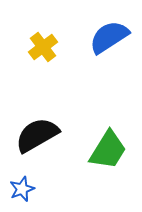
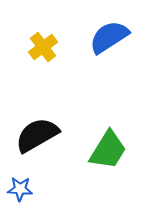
blue star: moved 2 px left; rotated 25 degrees clockwise
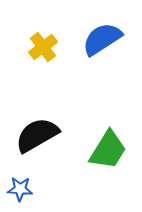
blue semicircle: moved 7 px left, 2 px down
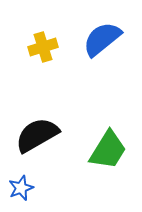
blue semicircle: rotated 6 degrees counterclockwise
yellow cross: rotated 20 degrees clockwise
blue star: moved 1 px right, 1 px up; rotated 25 degrees counterclockwise
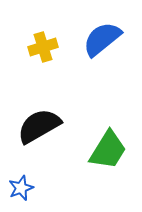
black semicircle: moved 2 px right, 9 px up
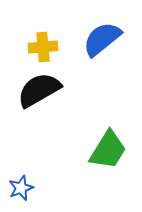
yellow cross: rotated 12 degrees clockwise
black semicircle: moved 36 px up
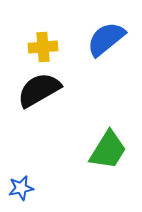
blue semicircle: moved 4 px right
blue star: rotated 10 degrees clockwise
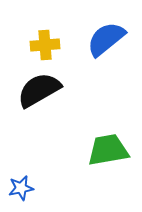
yellow cross: moved 2 px right, 2 px up
green trapezoid: rotated 132 degrees counterclockwise
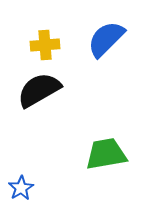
blue semicircle: rotated 6 degrees counterclockwise
green trapezoid: moved 2 px left, 4 px down
blue star: rotated 20 degrees counterclockwise
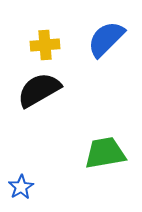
green trapezoid: moved 1 px left, 1 px up
blue star: moved 1 px up
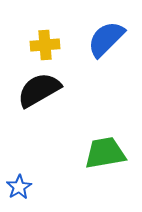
blue star: moved 2 px left
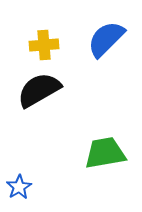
yellow cross: moved 1 px left
